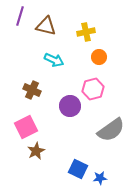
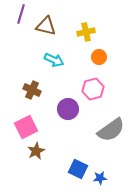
purple line: moved 1 px right, 2 px up
purple circle: moved 2 px left, 3 px down
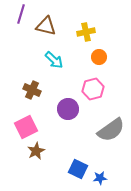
cyan arrow: rotated 18 degrees clockwise
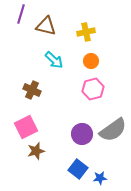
orange circle: moved 8 px left, 4 px down
purple circle: moved 14 px right, 25 px down
gray semicircle: moved 2 px right
brown star: rotated 12 degrees clockwise
blue square: rotated 12 degrees clockwise
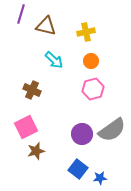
gray semicircle: moved 1 px left
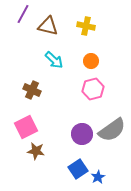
purple line: moved 2 px right; rotated 12 degrees clockwise
brown triangle: moved 2 px right
yellow cross: moved 6 px up; rotated 24 degrees clockwise
brown star: rotated 24 degrees clockwise
blue square: rotated 18 degrees clockwise
blue star: moved 2 px left, 1 px up; rotated 24 degrees counterclockwise
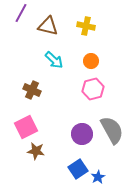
purple line: moved 2 px left, 1 px up
gray semicircle: rotated 84 degrees counterclockwise
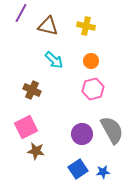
blue star: moved 5 px right, 5 px up; rotated 24 degrees clockwise
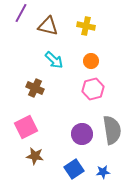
brown cross: moved 3 px right, 2 px up
gray semicircle: rotated 20 degrees clockwise
brown star: moved 1 px left, 5 px down
blue square: moved 4 px left
